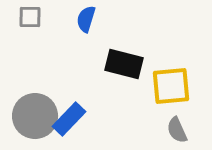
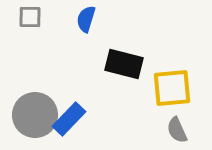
yellow square: moved 1 px right, 2 px down
gray circle: moved 1 px up
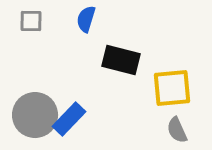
gray square: moved 1 px right, 4 px down
black rectangle: moved 3 px left, 4 px up
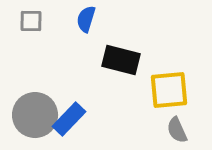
yellow square: moved 3 px left, 2 px down
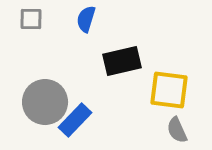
gray square: moved 2 px up
black rectangle: moved 1 px right, 1 px down; rotated 27 degrees counterclockwise
yellow square: rotated 12 degrees clockwise
gray circle: moved 10 px right, 13 px up
blue rectangle: moved 6 px right, 1 px down
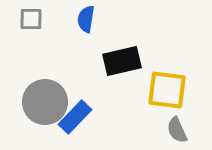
blue semicircle: rotated 8 degrees counterclockwise
yellow square: moved 2 px left
blue rectangle: moved 3 px up
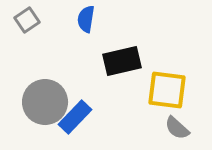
gray square: moved 4 px left, 1 px down; rotated 35 degrees counterclockwise
gray semicircle: moved 2 px up; rotated 24 degrees counterclockwise
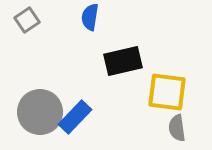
blue semicircle: moved 4 px right, 2 px up
black rectangle: moved 1 px right
yellow square: moved 2 px down
gray circle: moved 5 px left, 10 px down
gray semicircle: rotated 40 degrees clockwise
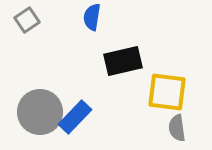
blue semicircle: moved 2 px right
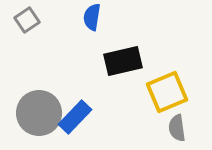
yellow square: rotated 30 degrees counterclockwise
gray circle: moved 1 px left, 1 px down
